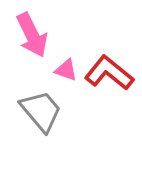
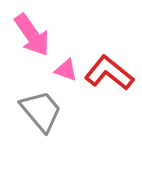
pink arrow: rotated 9 degrees counterclockwise
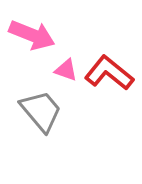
pink arrow: rotated 33 degrees counterclockwise
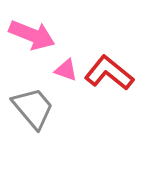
gray trapezoid: moved 8 px left, 3 px up
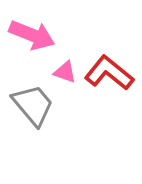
pink triangle: moved 1 px left, 2 px down
gray trapezoid: moved 3 px up
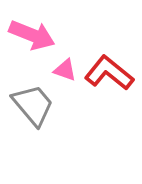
pink triangle: moved 2 px up
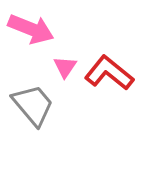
pink arrow: moved 1 px left, 6 px up
pink triangle: moved 3 px up; rotated 45 degrees clockwise
